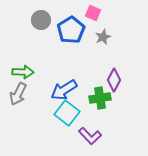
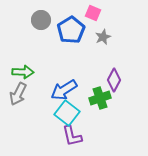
green cross: rotated 10 degrees counterclockwise
purple L-shape: moved 18 px left; rotated 30 degrees clockwise
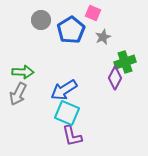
purple diamond: moved 1 px right, 2 px up
green cross: moved 25 px right, 36 px up
cyan square: rotated 15 degrees counterclockwise
